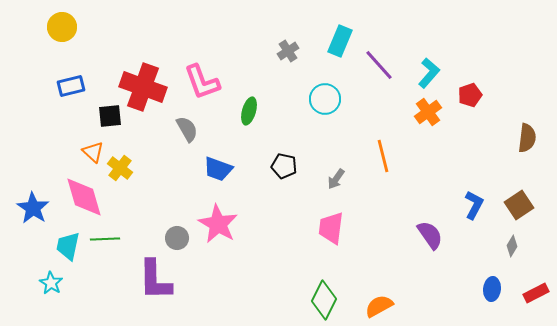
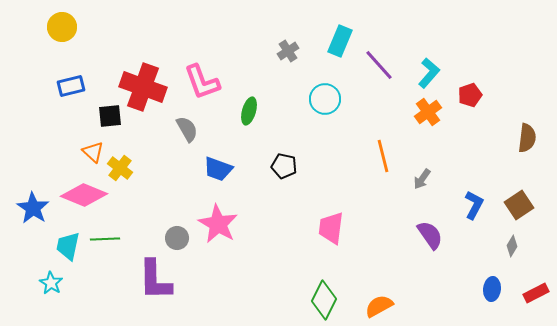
gray arrow: moved 86 px right
pink diamond: moved 2 px up; rotated 51 degrees counterclockwise
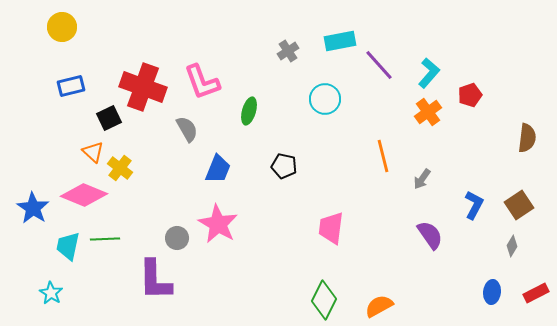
cyan rectangle: rotated 56 degrees clockwise
black square: moved 1 px left, 2 px down; rotated 20 degrees counterclockwise
blue trapezoid: rotated 88 degrees counterclockwise
cyan star: moved 10 px down
blue ellipse: moved 3 px down
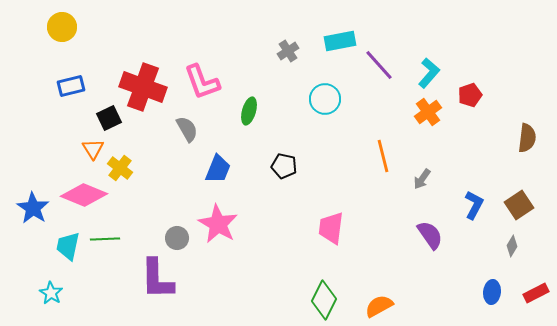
orange triangle: moved 3 px up; rotated 15 degrees clockwise
purple L-shape: moved 2 px right, 1 px up
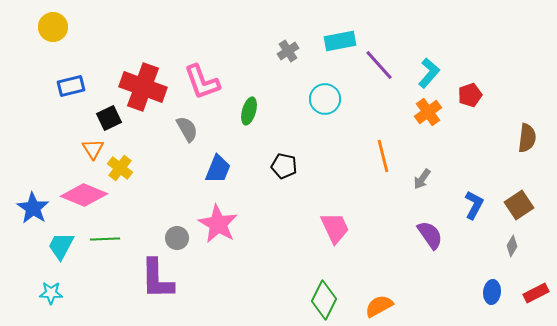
yellow circle: moved 9 px left
pink trapezoid: moved 4 px right; rotated 148 degrees clockwise
cyan trapezoid: moved 7 px left; rotated 16 degrees clockwise
cyan star: rotated 30 degrees counterclockwise
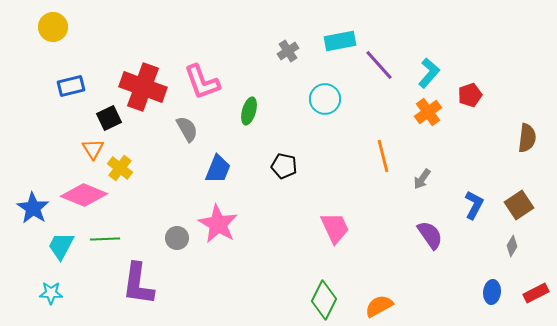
purple L-shape: moved 19 px left, 5 px down; rotated 9 degrees clockwise
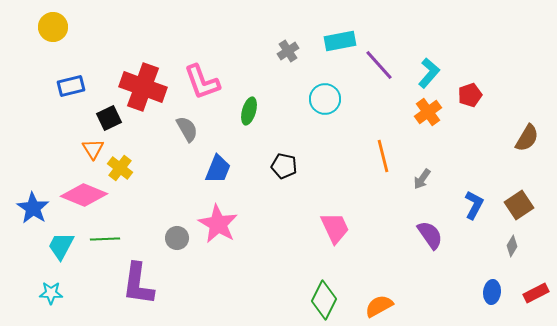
brown semicircle: rotated 24 degrees clockwise
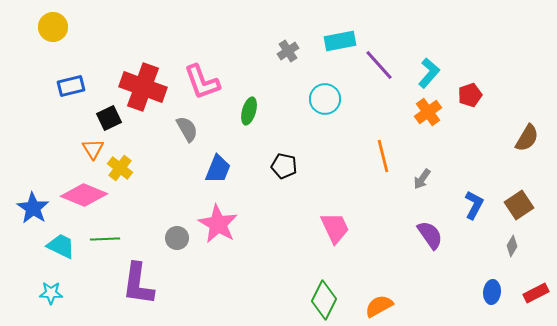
cyan trapezoid: rotated 88 degrees clockwise
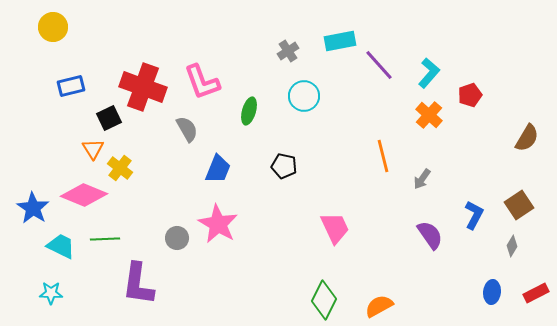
cyan circle: moved 21 px left, 3 px up
orange cross: moved 1 px right, 3 px down; rotated 12 degrees counterclockwise
blue L-shape: moved 10 px down
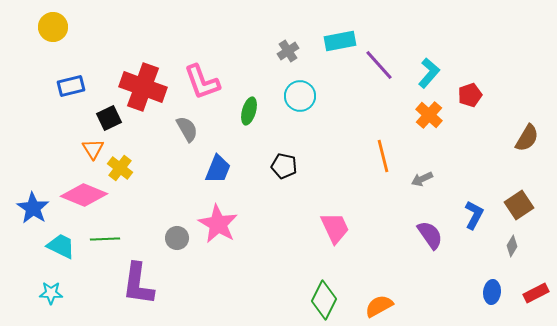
cyan circle: moved 4 px left
gray arrow: rotated 30 degrees clockwise
